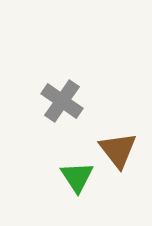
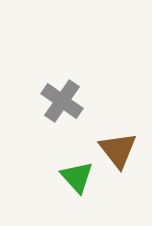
green triangle: rotated 9 degrees counterclockwise
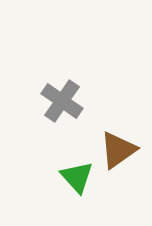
brown triangle: rotated 33 degrees clockwise
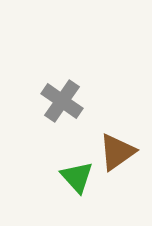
brown triangle: moved 1 px left, 2 px down
